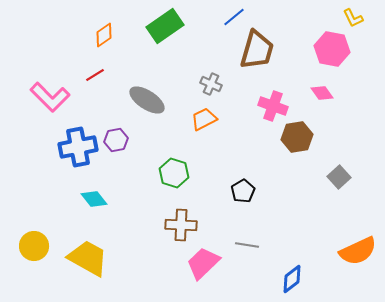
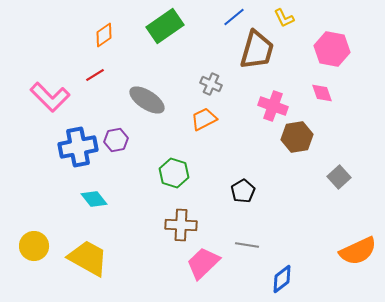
yellow L-shape: moved 69 px left
pink diamond: rotated 15 degrees clockwise
blue diamond: moved 10 px left
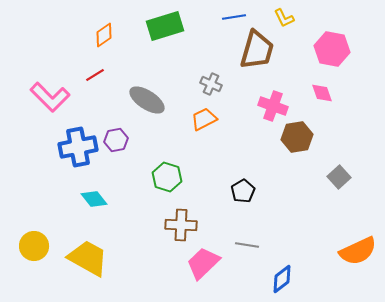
blue line: rotated 30 degrees clockwise
green rectangle: rotated 18 degrees clockwise
green hexagon: moved 7 px left, 4 px down
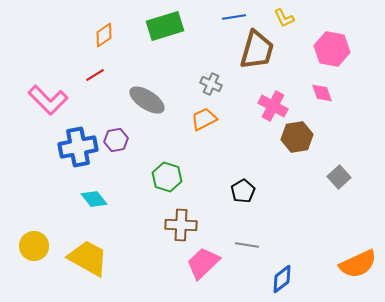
pink L-shape: moved 2 px left, 3 px down
pink cross: rotated 8 degrees clockwise
orange semicircle: moved 13 px down
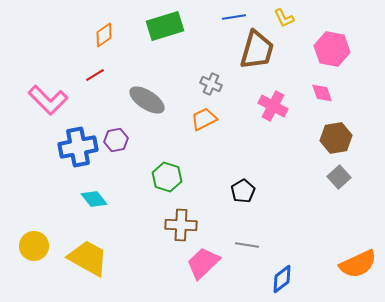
brown hexagon: moved 39 px right, 1 px down
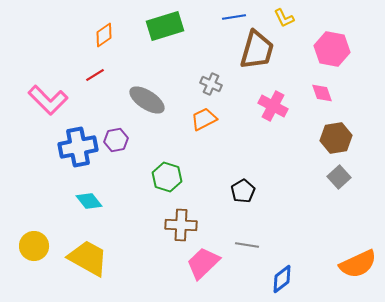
cyan diamond: moved 5 px left, 2 px down
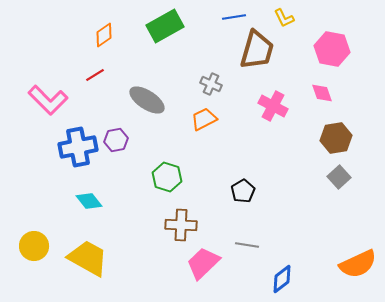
green rectangle: rotated 12 degrees counterclockwise
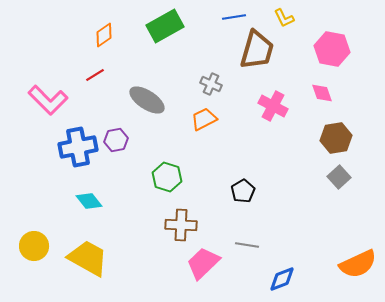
blue diamond: rotated 16 degrees clockwise
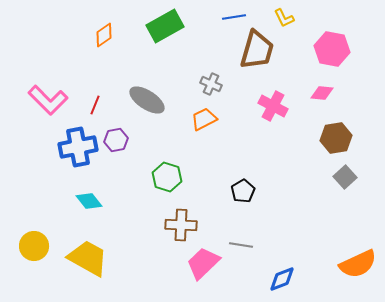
red line: moved 30 px down; rotated 36 degrees counterclockwise
pink diamond: rotated 65 degrees counterclockwise
gray square: moved 6 px right
gray line: moved 6 px left
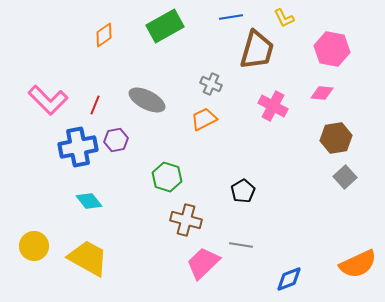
blue line: moved 3 px left
gray ellipse: rotated 6 degrees counterclockwise
brown cross: moved 5 px right, 5 px up; rotated 12 degrees clockwise
blue diamond: moved 7 px right
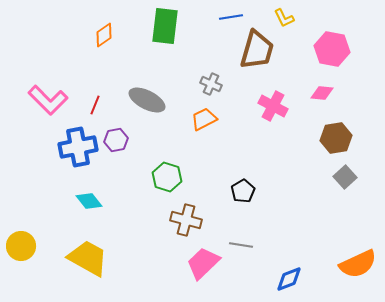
green rectangle: rotated 54 degrees counterclockwise
yellow circle: moved 13 px left
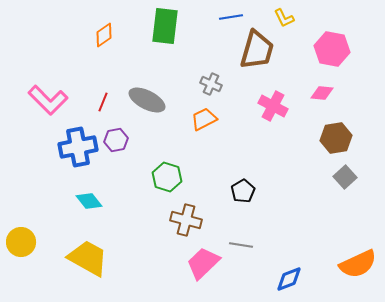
red line: moved 8 px right, 3 px up
yellow circle: moved 4 px up
